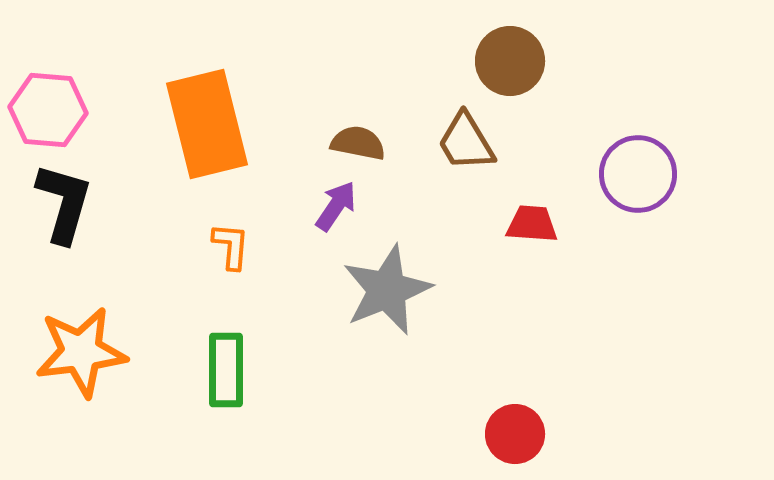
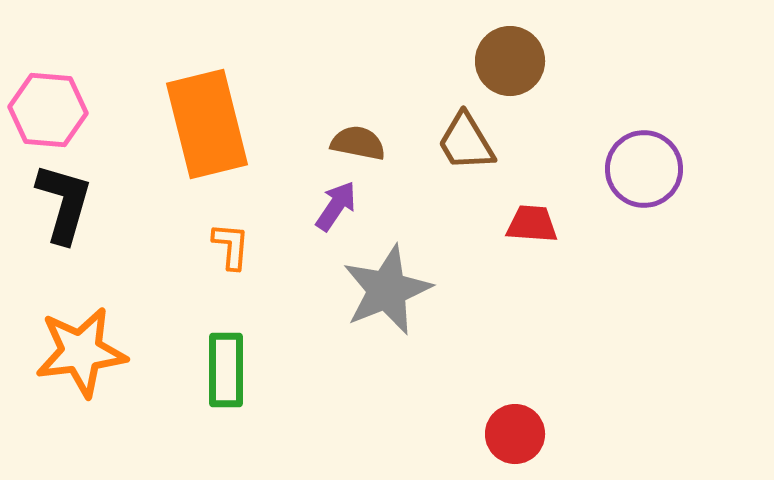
purple circle: moved 6 px right, 5 px up
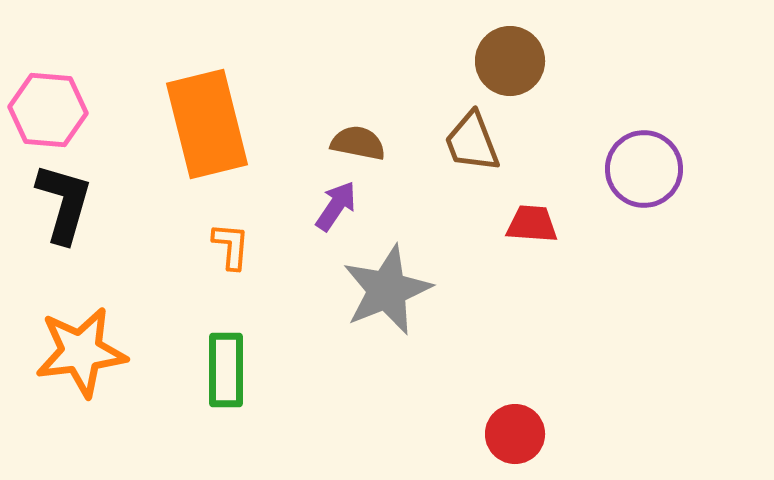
brown trapezoid: moved 6 px right; rotated 10 degrees clockwise
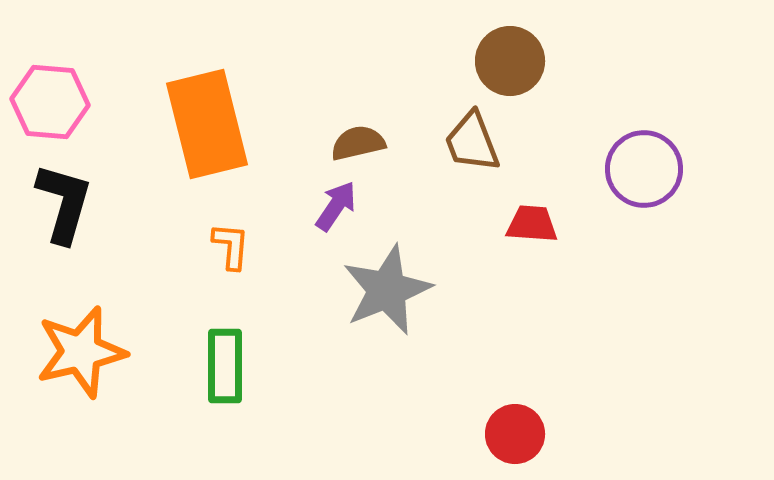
pink hexagon: moved 2 px right, 8 px up
brown semicircle: rotated 24 degrees counterclockwise
orange star: rotated 6 degrees counterclockwise
green rectangle: moved 1 px left, 4 px up
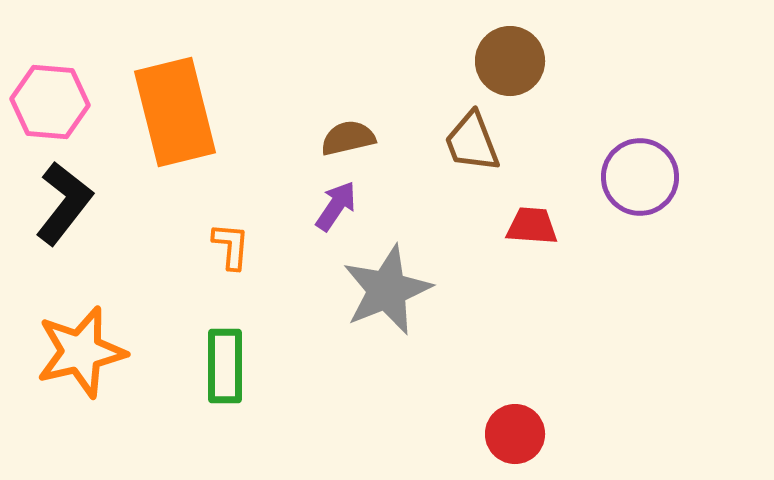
orange rectangle: moved 32 px left, 12 px up
brown semicircle: moved 10 px left, 5 px up
purple circle: moved 4 px left, 8 px down
black L-shape: rotated 22 degrees clockwise
red trapezoid: moved 2 px down
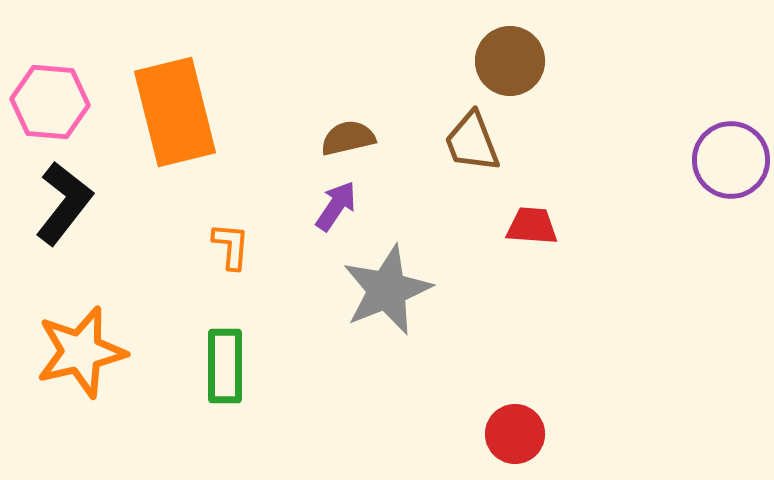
purple circle: moved 91 px right, 17 px up
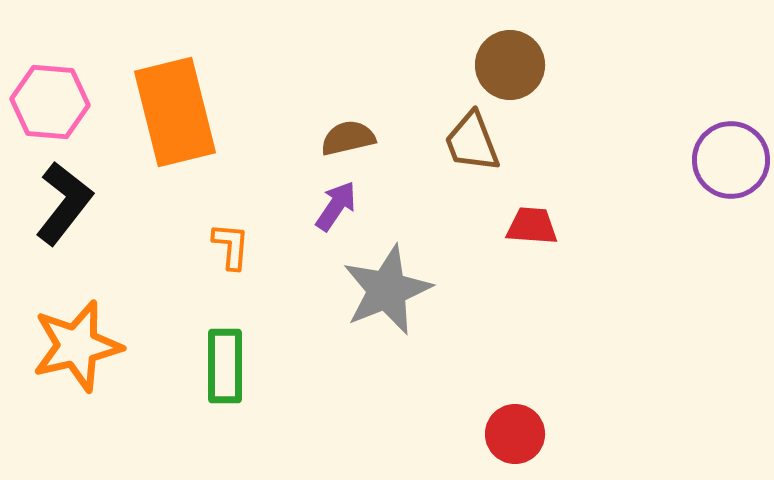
brown circle: moved 4 px down
orange star: moved 4 px left, 6 px up
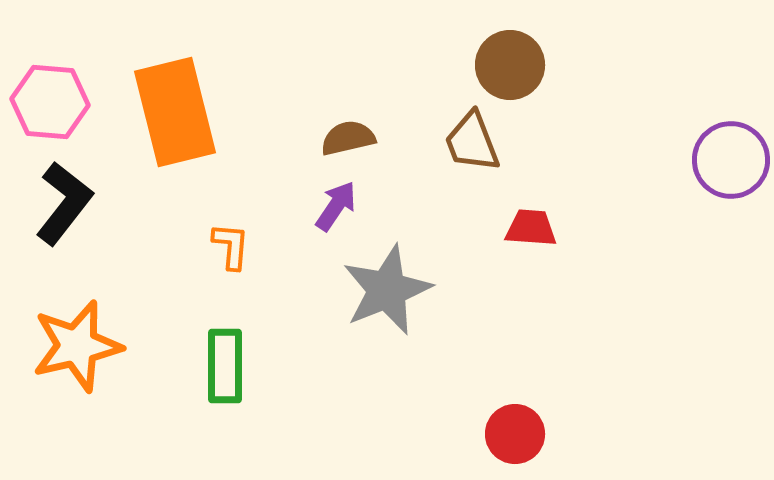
red trapezoid: moved 1 px left, 2 px down
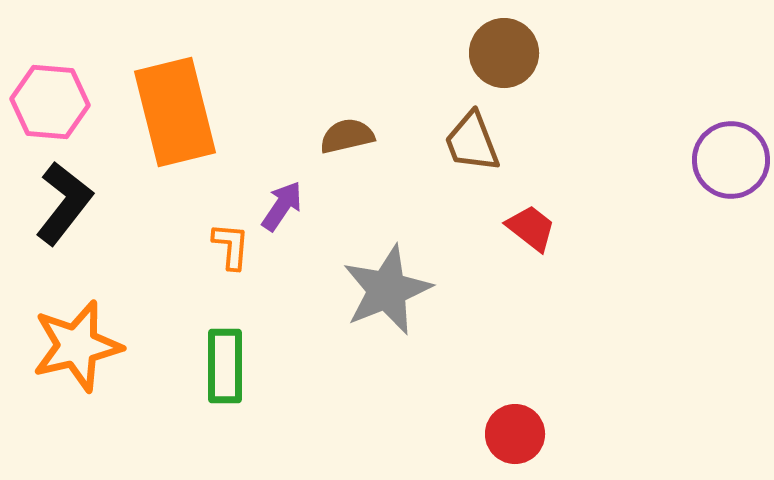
brown circle: moved 6 px left, 12 px up
brown semicircle: moved 1 px left, 2 px up
purple arrow: moved 54 px left
red trapezoid: rotated 34 degrees clockwise
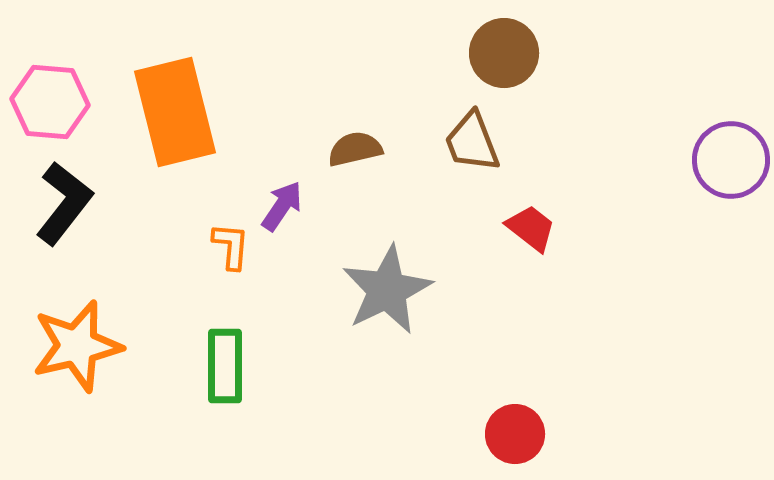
brown semicircle: moved 8 px right, 13 px down
gray star: rotated 4 degrees counterclockwise
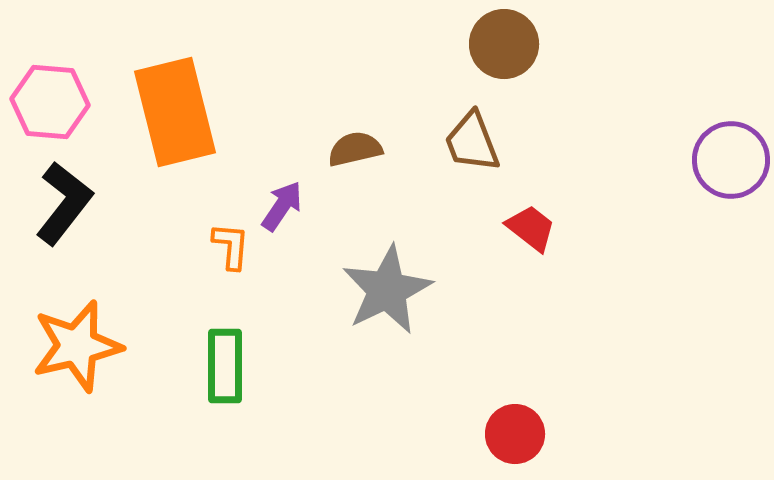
brown circle: moved 9 px up
